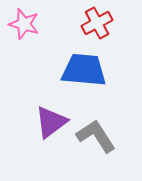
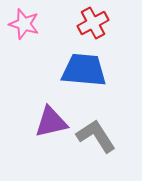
red cross: moved 4 px left
purple triangle: rotated 24 degrees clockwise
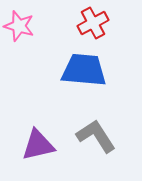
pink star: moved 5 px left, 2 px down
purple triangle: moved 13 px left, 23 px down
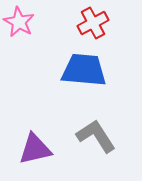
pink star: moved 4 px up; rotated 12 degrees clockwise
purple triangle: moved 3 px left, 4 px down
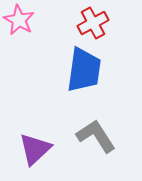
pink star: moved 2 px up
blue trapezoid: rotated 93 degrees clockwise
purple triangle: rotated 30 degrees counterclockwise
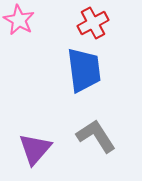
blue trapezoid: rotated 15 degrees counterclockwise
purple triangle: rotated 6 degrees counterclockwise
